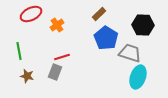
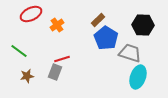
brown rectangle: moved 1 px left, 6 px down
green line: rotated 42 degrees counterclockwise
red line: moved 2 px down
brown star: rotated 24 degrees counterclockwise
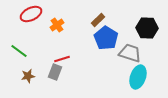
black hexagon: moved 4 px right, 3 px down
brown star: moved 1 px right
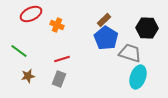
brown rectangle: moved 6 px right
orange cross: rotated 32 degrees counterclockwise
gray rectangle: moved 4 px right, 7 px down
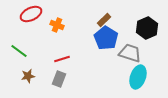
black hexagon: rotated 25 degrees counterclockwise
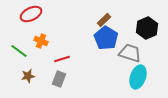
orange cross: moved 16 px left, 16 px down
